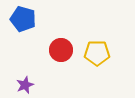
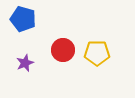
red circle: moved 2 px right
purple star: moved 22 px up
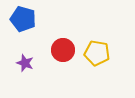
yellow pentagon: rotated 10 degrees clockwise
purple star: rotated 30 degrees counterclockwise
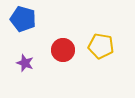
yellow pentagon: moved 4 px right, 7 px up
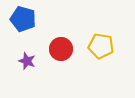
red circle: moved 2 px left, 1 px up
purple star: moved 2 px right, 2 px up
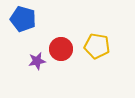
yellow pentagon: moved 4 px left
purple star: moved 10 px right; rotated 30 degrees counterclockwise
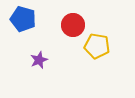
red circle: moved 12 px right, 24 px up
purple star: moved 2 px right, 1 px up; rotated 12 degrees counterclockwise
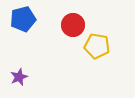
blue pentagon: rotated 30 degrees counterclockwise
purple star: moved 20 px left, 17 px down
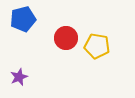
red circle: moved 7 px left, 13 px down
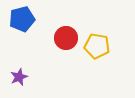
blue pentagon: moved 1 px left
